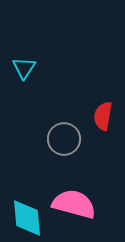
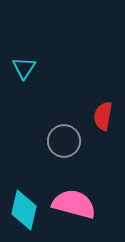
gray circle: moved 2 px down
cyan diamond: moved 3 px left, 8 px up; rotated 18 degrees clockwise
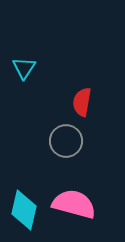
red semicircle: moved 21 px left, 14 px up
gray circle: moved 2 px right
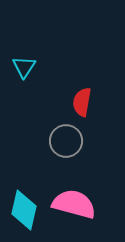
cyan triangle: moved 1 px up
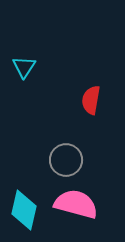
red semicircle: moved 9 px right, 2 px up
gray circle: moved 19 px down
pink semicircle: moved 2 px right
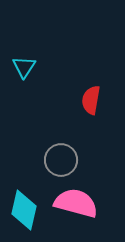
gray circle: moved 5 px left
pink semicircle: moved 1 px up
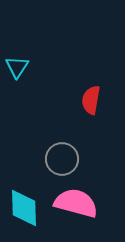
cyan triangle: moved 7 px left
gray circle: moved 1 px right, 1 px up
cyan diamond: moved 2 px up; rotated 15 degrees counterclockwise
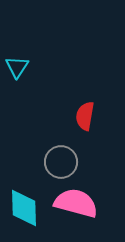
red semicircle: moved 6 px left, 16 px down
gray circle: moved 1 px left, 3 px down
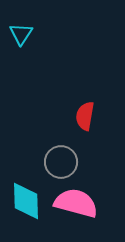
cyan triangle: moved 4 px right, 33 px up
cyan diamond: moved 2 px right, 7 px up
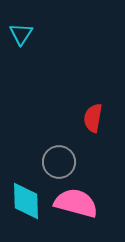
red semicircle: moved 8 px right, 2 px down
gray circle: moved 2 px left
